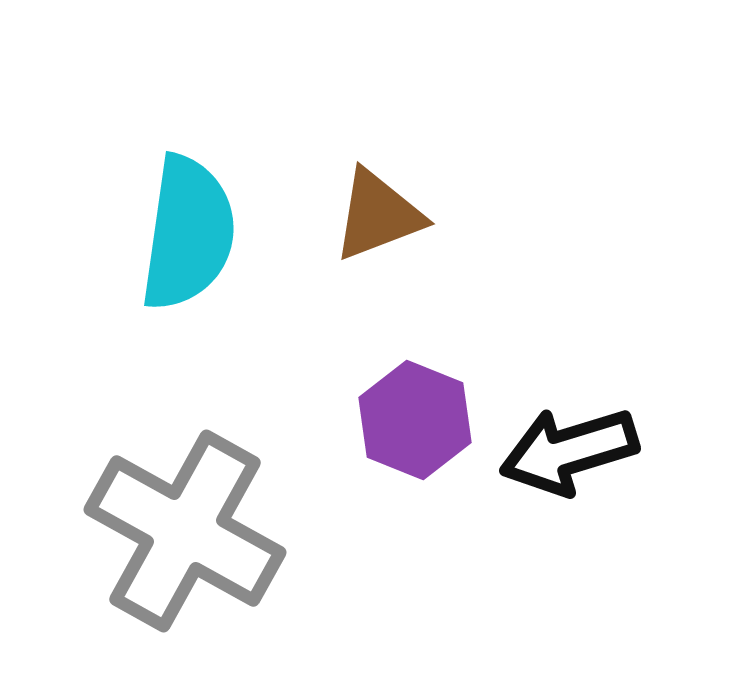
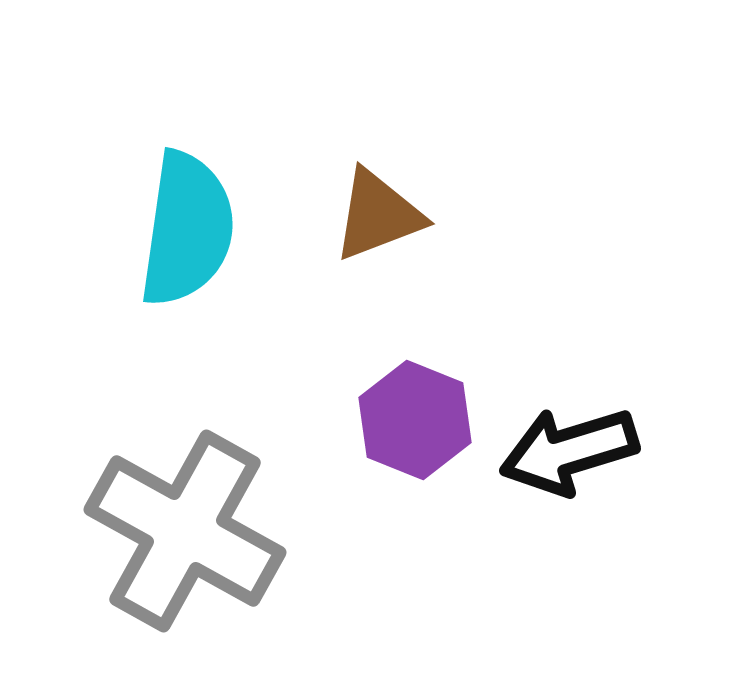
cyan semicircle: moved 1 px left, 4 px up
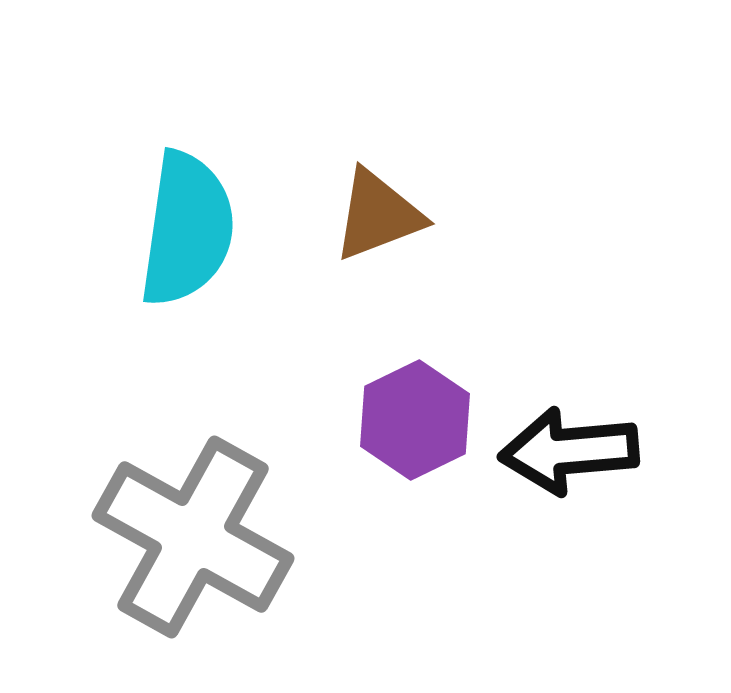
purple hexagon: rotated 12 degrees clockwise
black arrow: rotated 12 degrees clockwise
gray cross: moved 8 px right, 6 px down
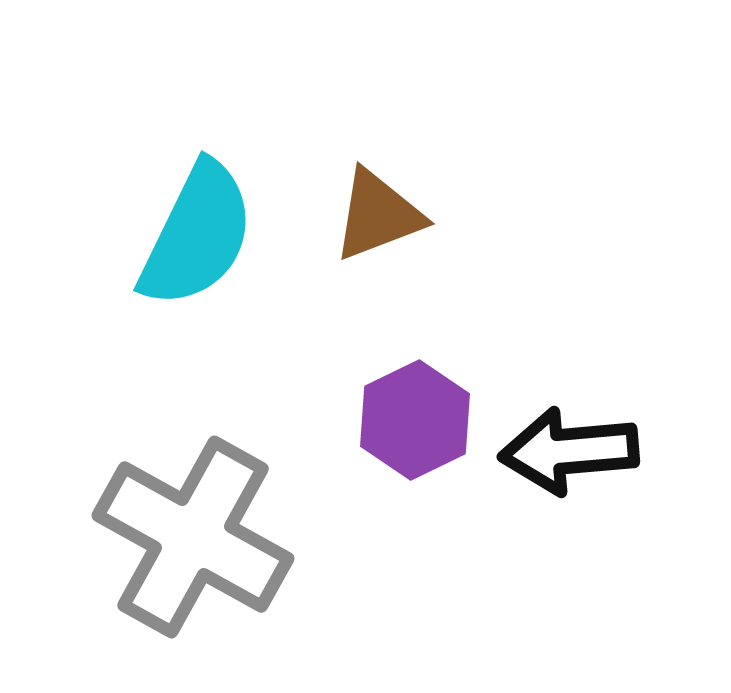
cyan semicircle: moved 10 px right, 6 px down; rotated 18 degrees clockwise
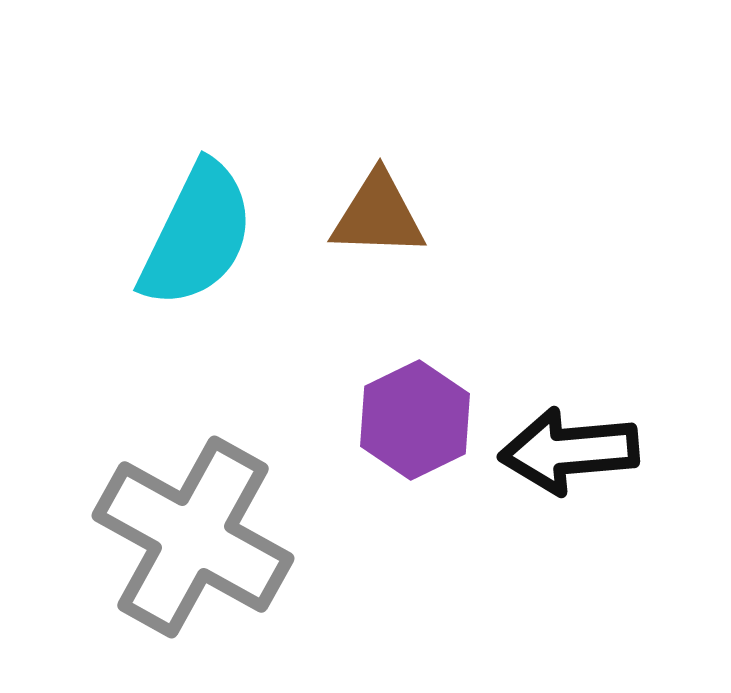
brown triangle: rotated 23 degrees clockwise
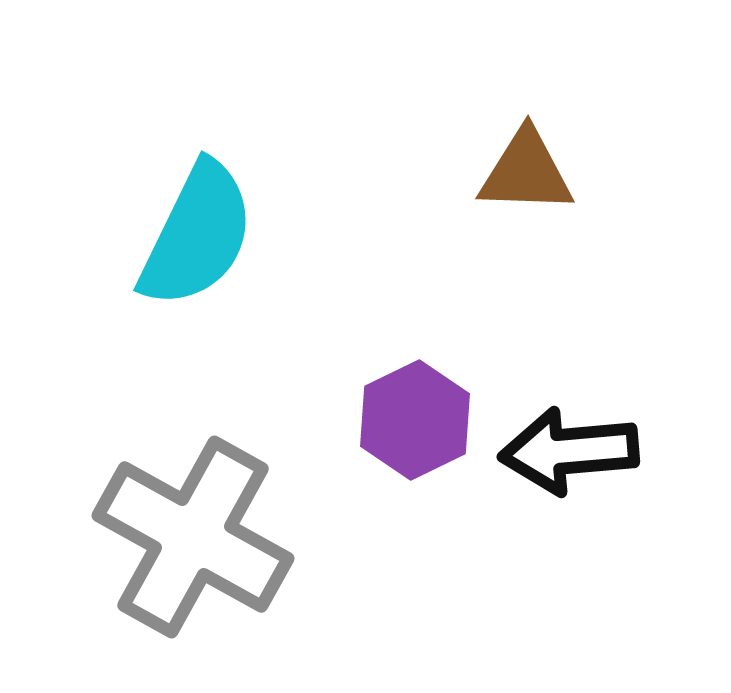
brown triangle: moved 148 px right, 43 px up
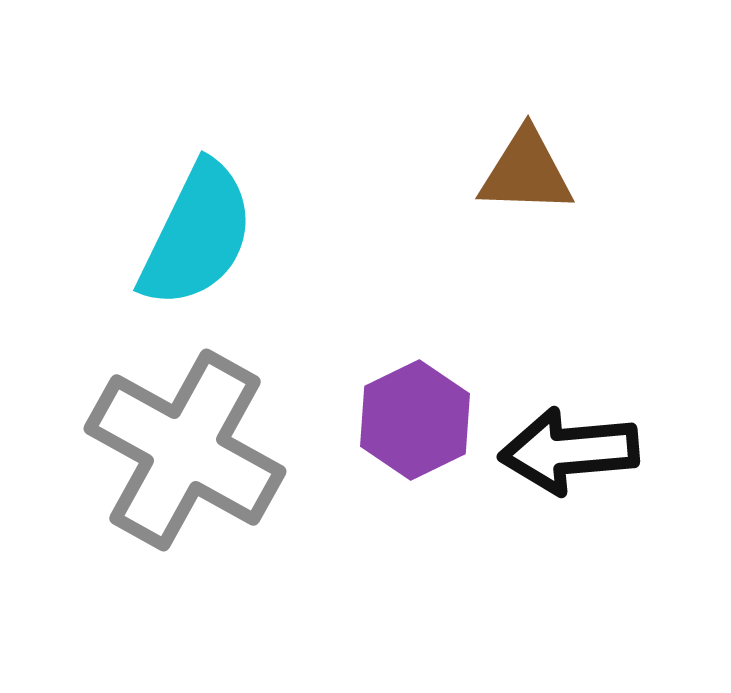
gray cross: moved 8 px left, 87 px up
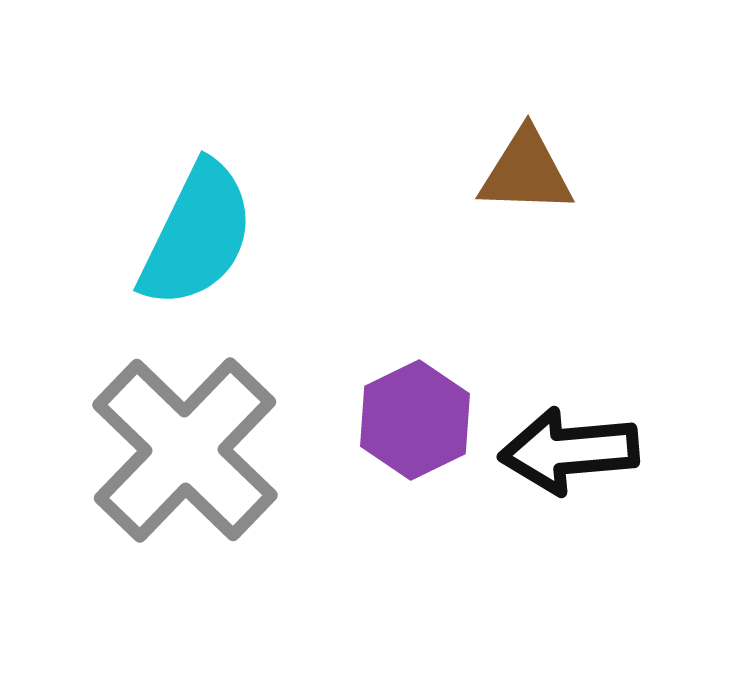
gray cross: rotated 15 degrees clockwise
